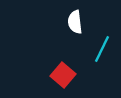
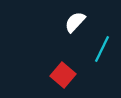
white semicircle: rotated 50 degrees clockwise
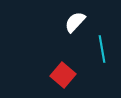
cyan line: rotated 36 degrees counterclockwise
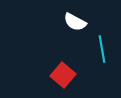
white semicircle: rotated 105 degrees counterclockwise
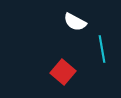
red square: moved 3 px up
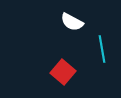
white semicircle: moved 3 px left
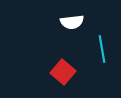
white semicircle: rotated 35 degrees counterclockwise
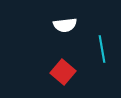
white semicircle: moved 7 px left, 3 px down
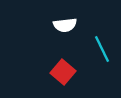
cyan line: rotated 16 degrees counterclockwise
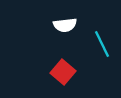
cyan line: moved 5 px up
